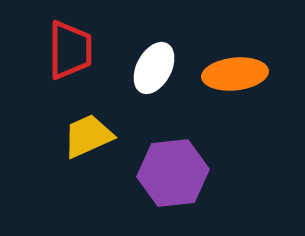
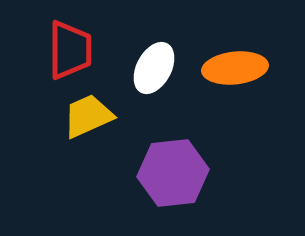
orange ellipse: moved 6 px up
yellow trapezoid: moved 20 px up
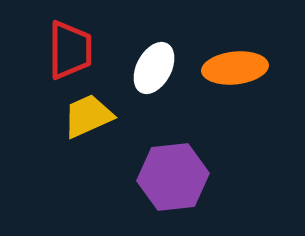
purple hexagon: moved 4 px down
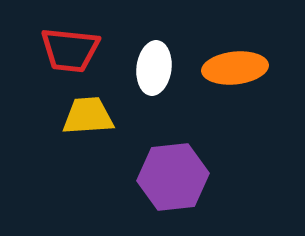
red trapezoid: rotated 96 degrees clockwise
white ellipse: rotated 21 degrees counterclockwise
yellow trapezoid: rotated 20 degrees clockwise
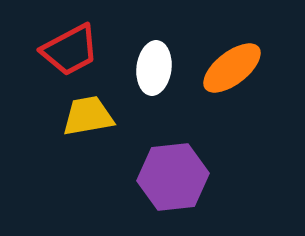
red trapezoid: rotated 34 degrees counterclockwise
orange ellipse: moved 3 px left; rotated 32 degrees counterclockwise
yellow trapezoid: rotated 6 degrees counterclockwise
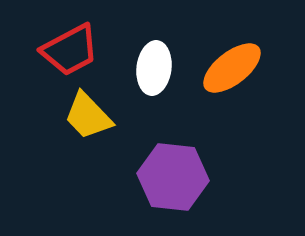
yellow trapezoid: rotated 124 degrees counterclockwise
purple hexagon: rotated 12 degrees clockwise
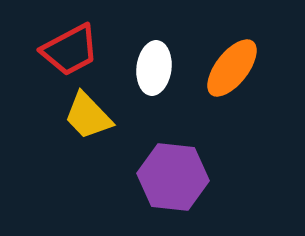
orange ellipse: rotated 14 degrees counterclockwise
